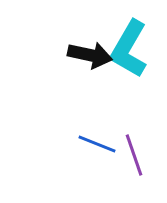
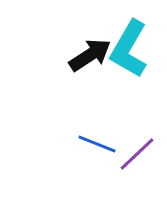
black arrow: rotated 45 degrees counterclockwise
purple line: moved 3 px right, 1 px up; rotated 66 degrees clockwise
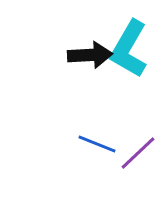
black arrow: rotated 30 degrees clockwise
purple line: moved 1 px right, 1 px up
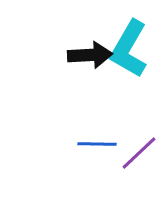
blue line: rotated 21 degrees counterclockwise
purple line: moved 1 px right
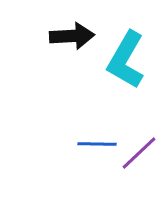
cyan L-shape: moved 3 px left, 11 px down
black arrow: moved 18 px left, 19 px up
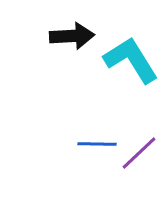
cyan L-shape: moved 5 px right; rotated 118 degrees clockwise
